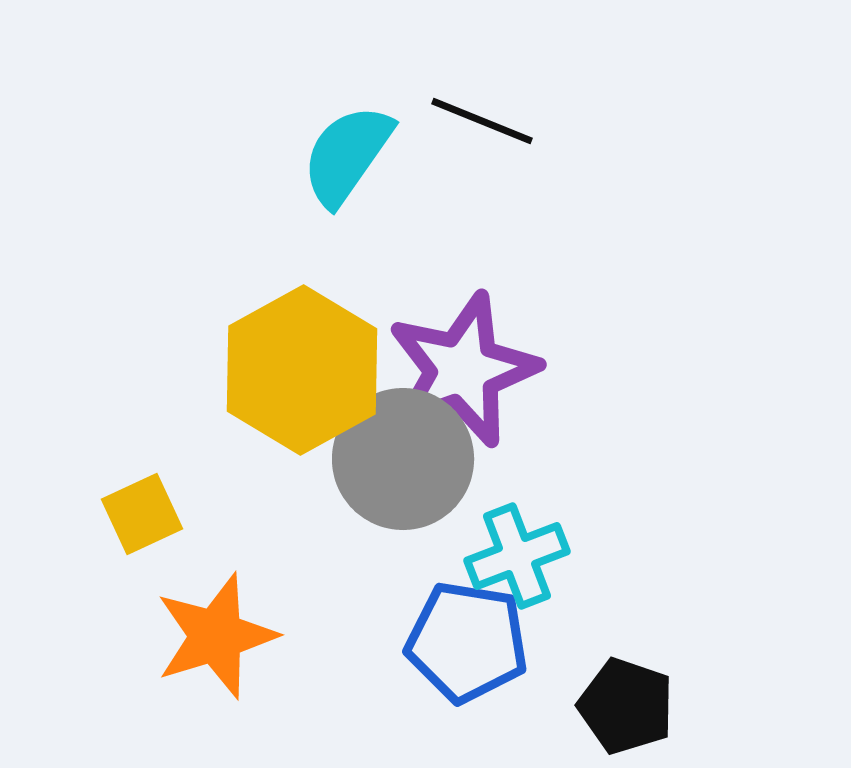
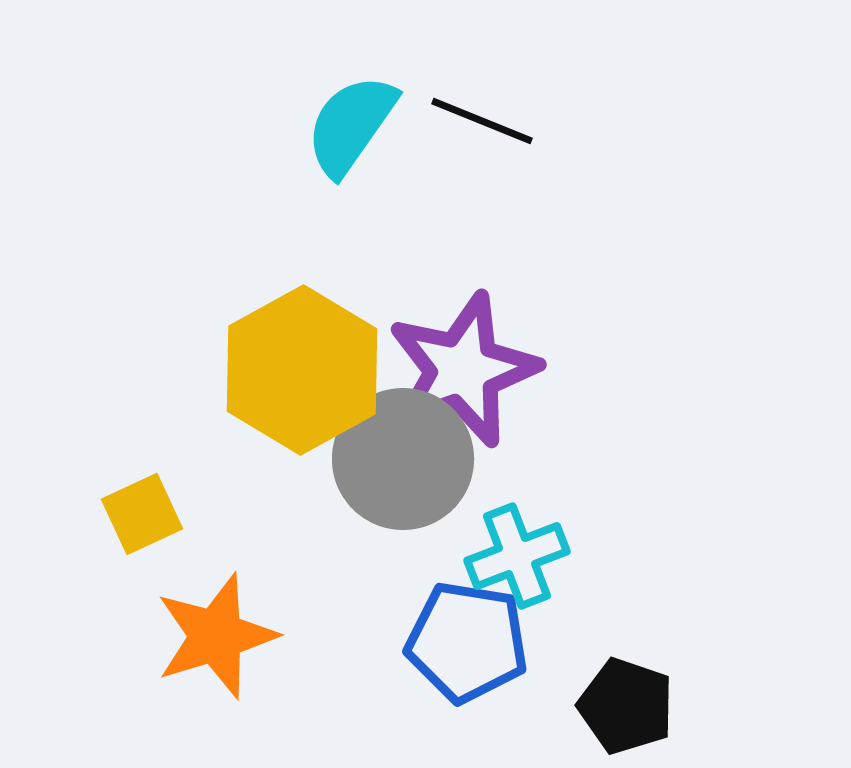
cyan semicircle: moved 4 px right, 30 px up
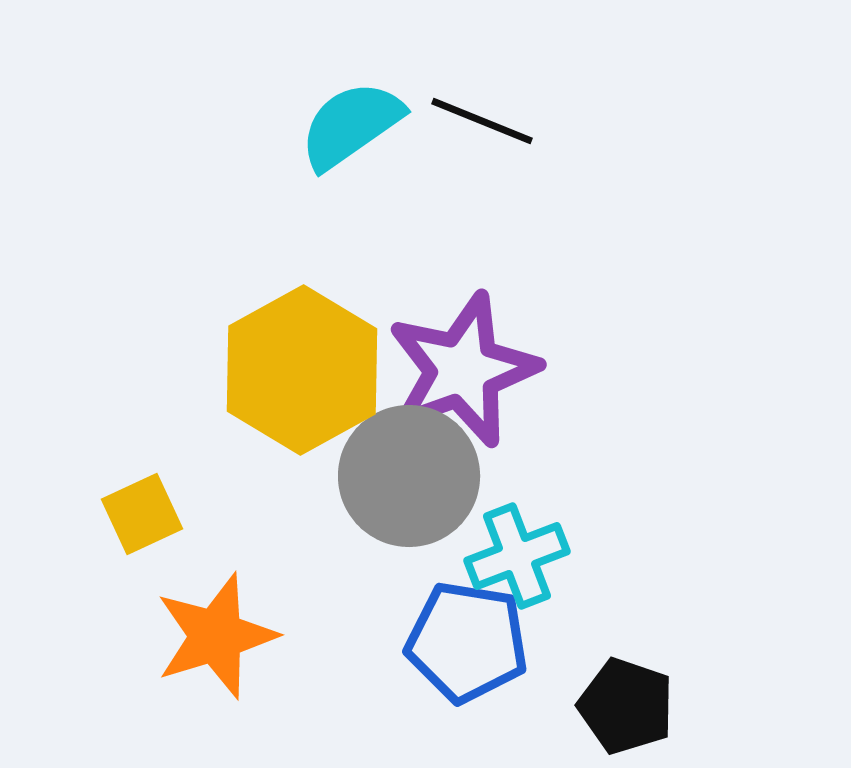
cyan semicircle: rotated 20 degrees clockwise
gray circle: moved 6 px right, 17 px down
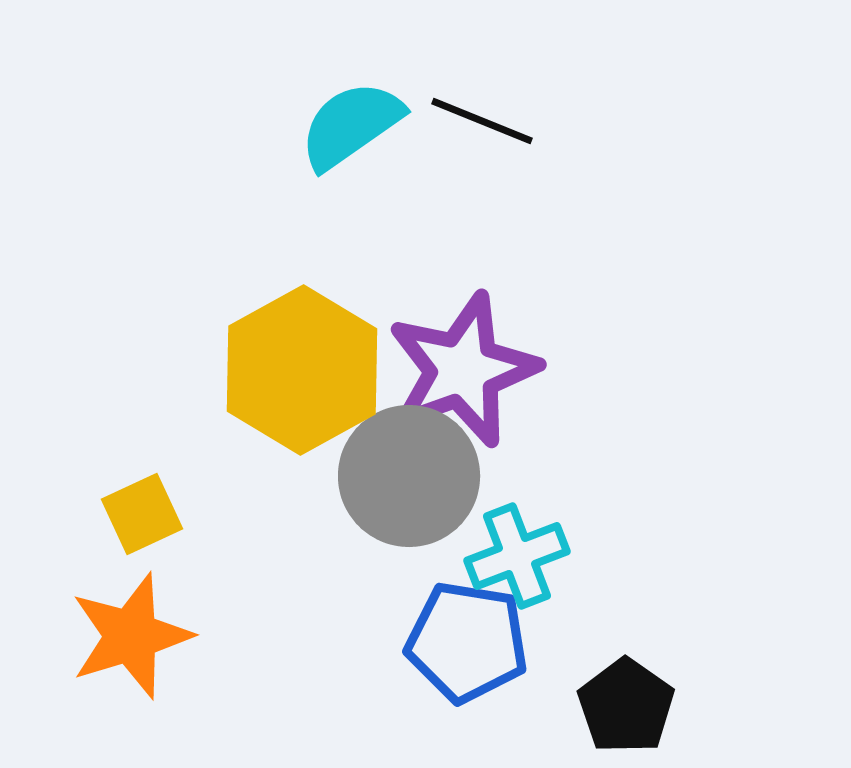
orange star: moved 85 px left
black pentagon: rotated 16 degrees clockwise
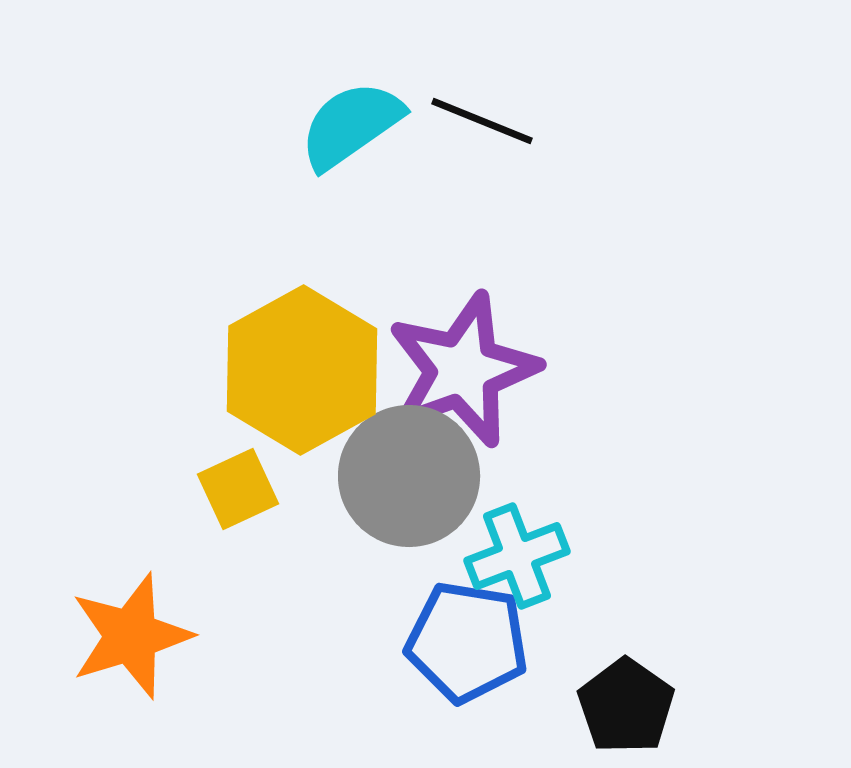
yellow square: moved 96 px right, 25 px up
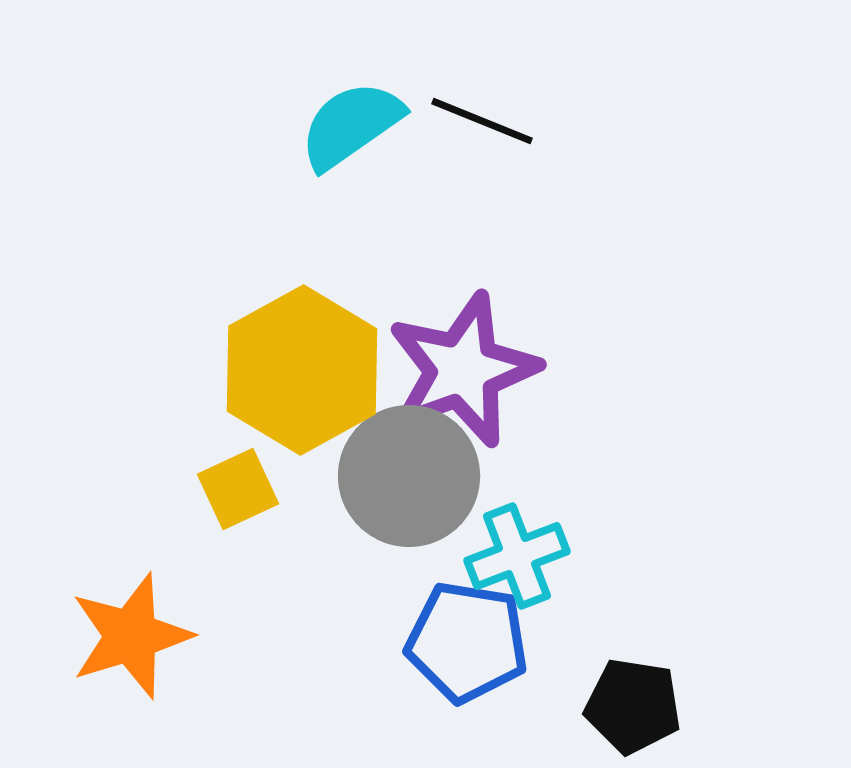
black pentagon: moved 7 px right; rotated 26 degrees counterclockwise
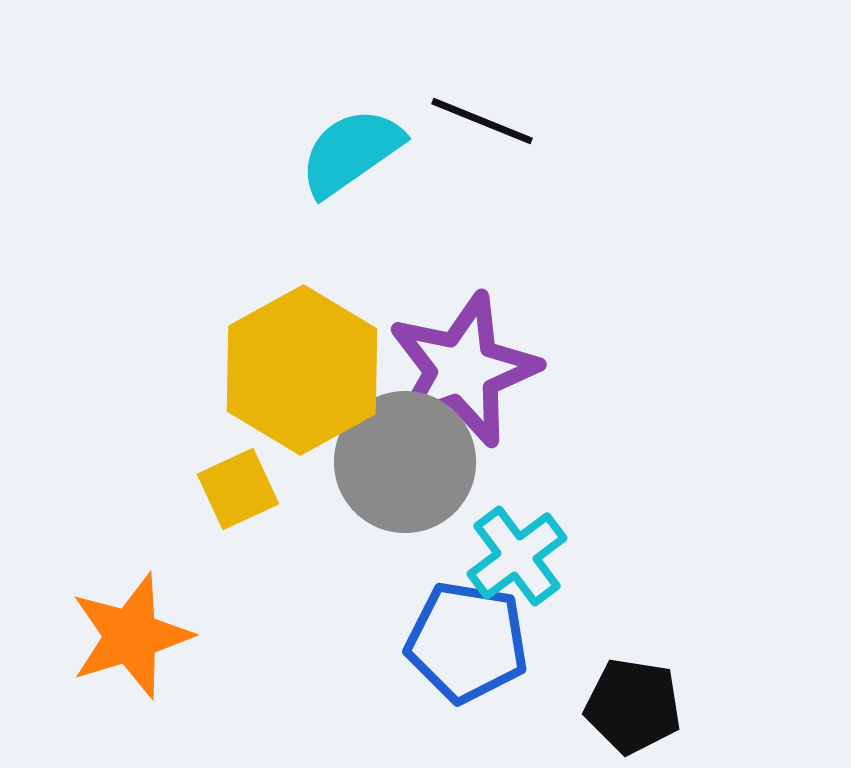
cyan semicircle: moved 27 px down
gray circle: moved 4 px left, 14 px up
cyan cross: rotated 16 degrees counterclockwise
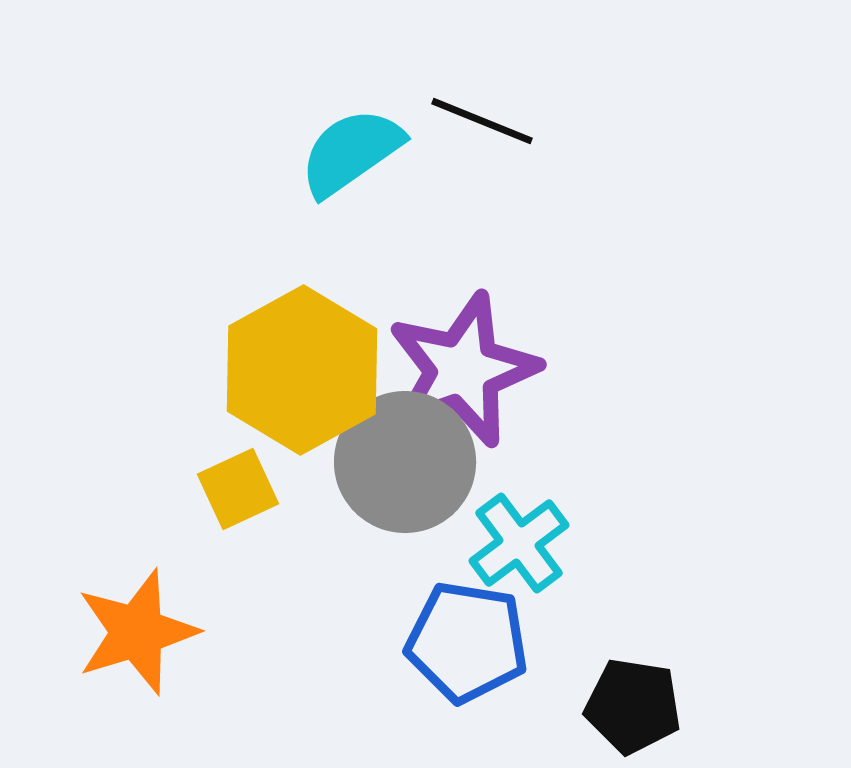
cyan cross: moved 2 px right, 13 px up
orange star: moved 6 px right, 4 px up
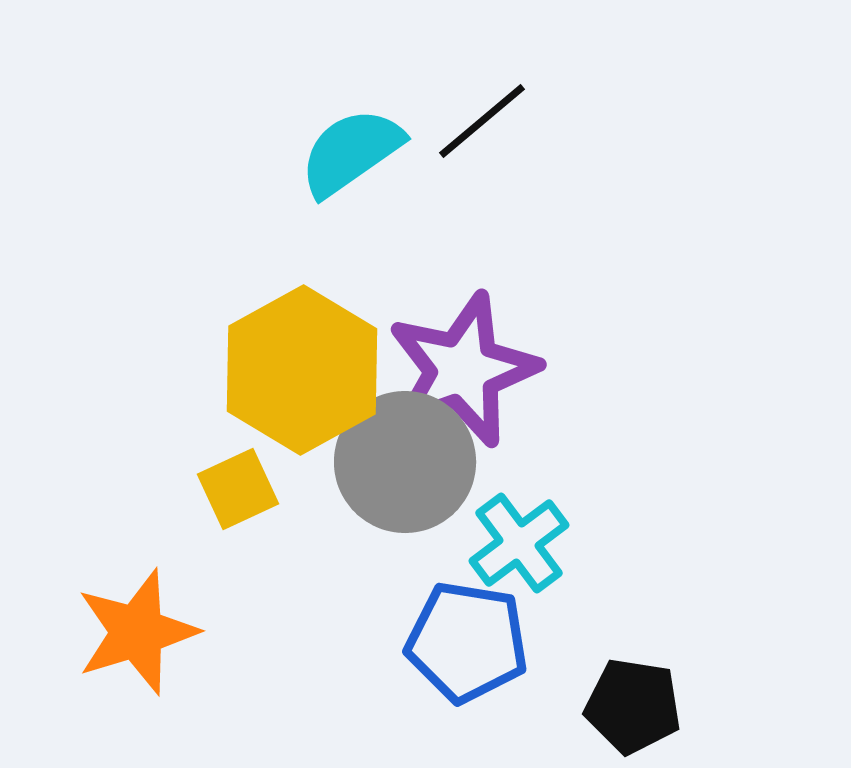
black line: rotated 62 degrees counterclockwise
